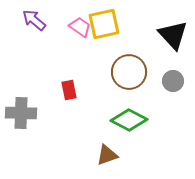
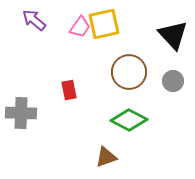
pink trapezoid: rotated 90 degrees clockwise
brown triangle: moved 1 px left, 2 px down
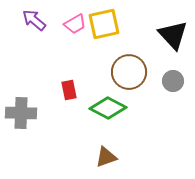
pink trapezoid: moved 5 px left, 3 px up; rotated 25 degrees clockwise
green diamond: moved 21 px left, 12 px up
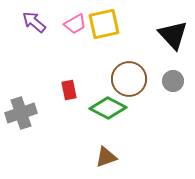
purple arrow: moved 2 px down
brown circle: moved 7 px down
gray cross: rotated 20 degrees counterclockwise
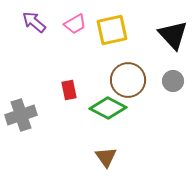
yellow square: moved 8 px right, 6 px down
brown circle: moved 1 px left, 1 px down
gray cross: moved 2 px down
brown triangle: rotated 45 degrees counterclockwise
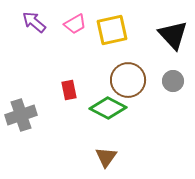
brown triangle: rotated 10 degrees clockwise
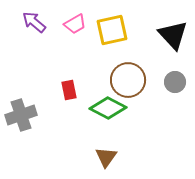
gray circle: moved 2 px right, 1 px down
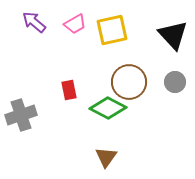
brown circle: moved 1 px right, 2 px down
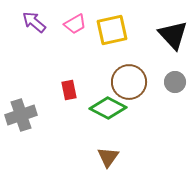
brown triangle: moved 2 px right
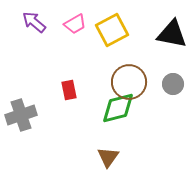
yellow square: rotated 16 degrees counterclockwise
black triangle: moved 1 px left, 1 px up; rotated 36 degrees counterclockwise
gray circle: moved 2 px left, 2 px down
green diamond: moved 10 px right; rotated 42 degrees counterclockwise
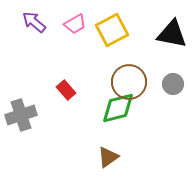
red rectangle: moved 3 px left; rotated 30 degrees counterclockwise
brown triangle: rotated 20 degrees clockwise
